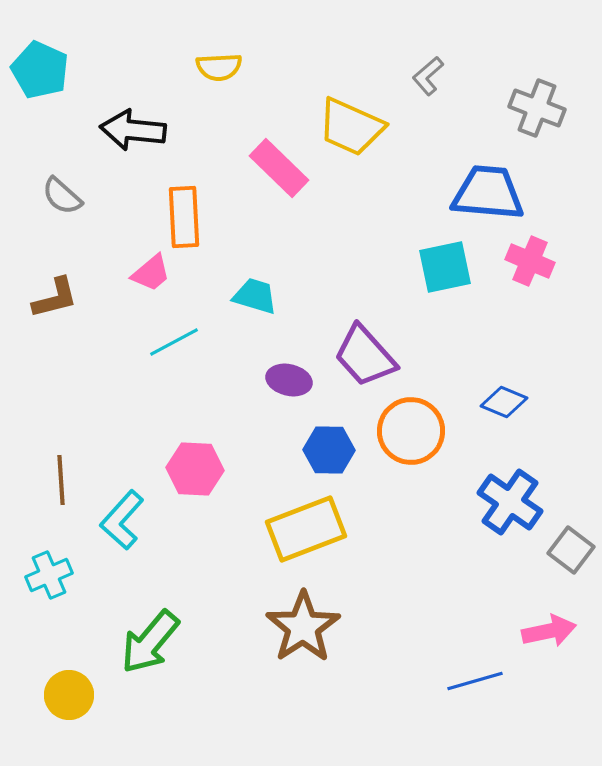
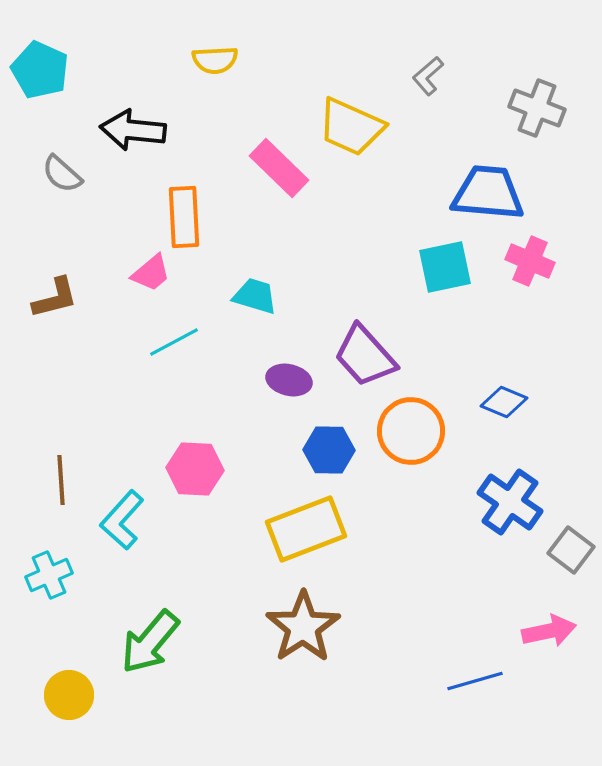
yellow semicircle: moved 4 px left, 7 px up
gray semicircle: moved 22 px up
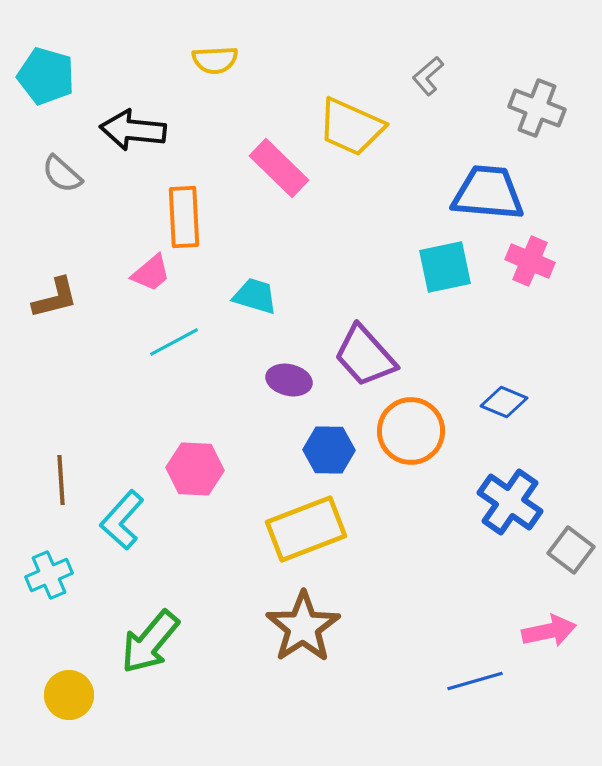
cyan pentagon: moved 6 px right, 6 px down; rotated 8 degrees counterclockwise
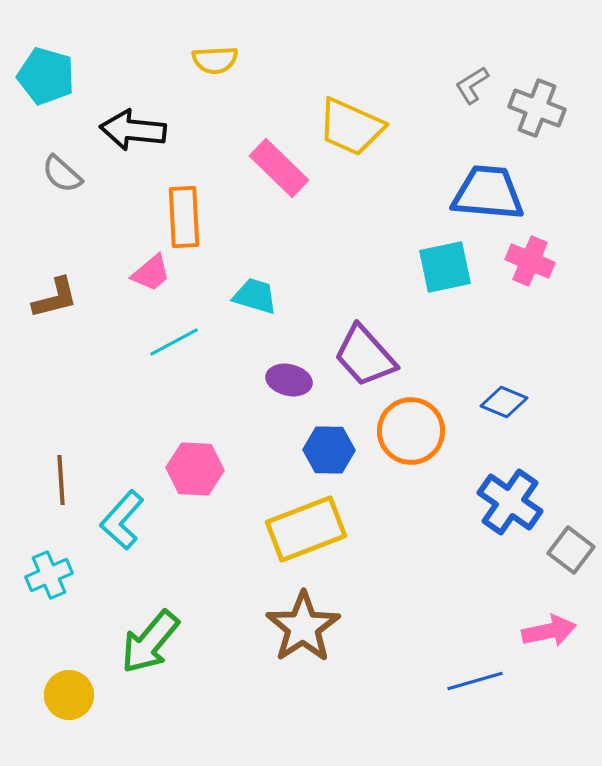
gray L-shape: moved 44 px right, 9 px down; rotated 9 degrees clockwise
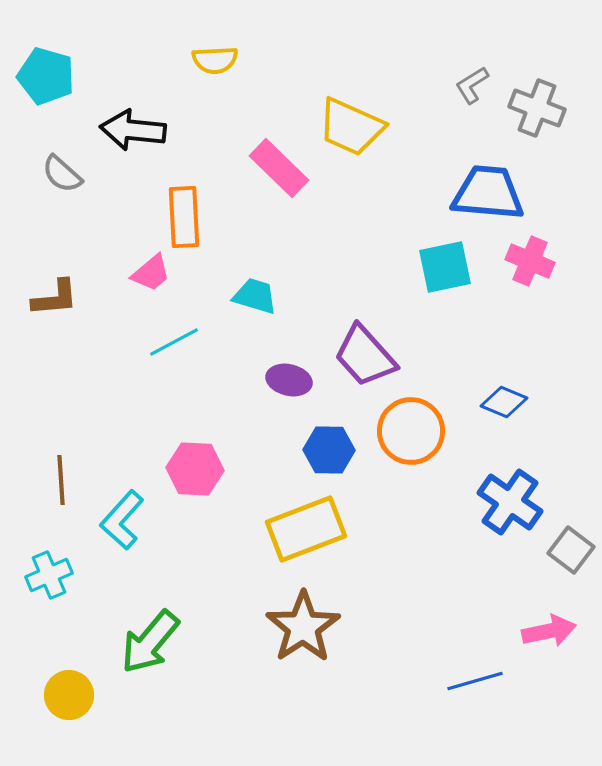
brown L-shape: rotated 9 degrees clockwise
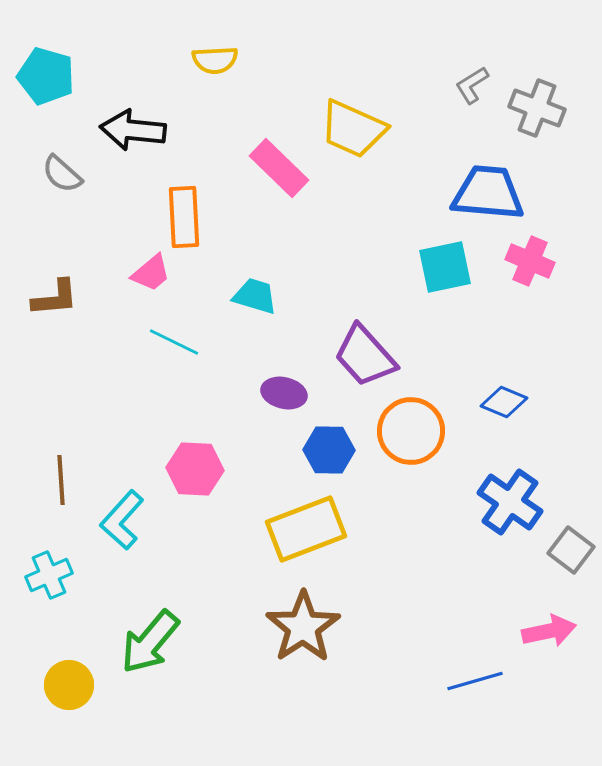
yellow trapezoid: moved 2 px right, 2 px down
cyan line: rotated 54 degrees clockwise
purple ellipse: moved 5 px left, 13 px down
yellow circle: moved 10 px up
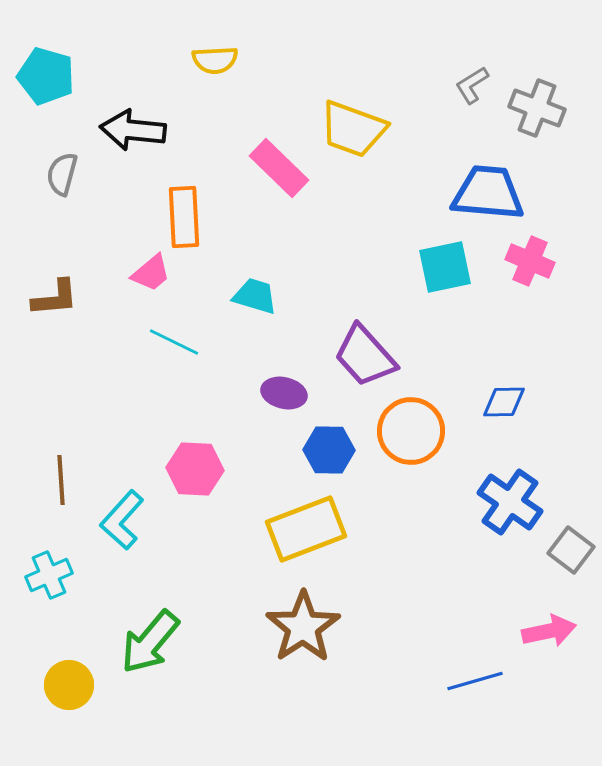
yellow trapezoid: rotated 4 degrees counterclockwise
gray semicircle: rotated 63 degrees clockwise
blue diamond: rotated 24 degrees counterclockwise
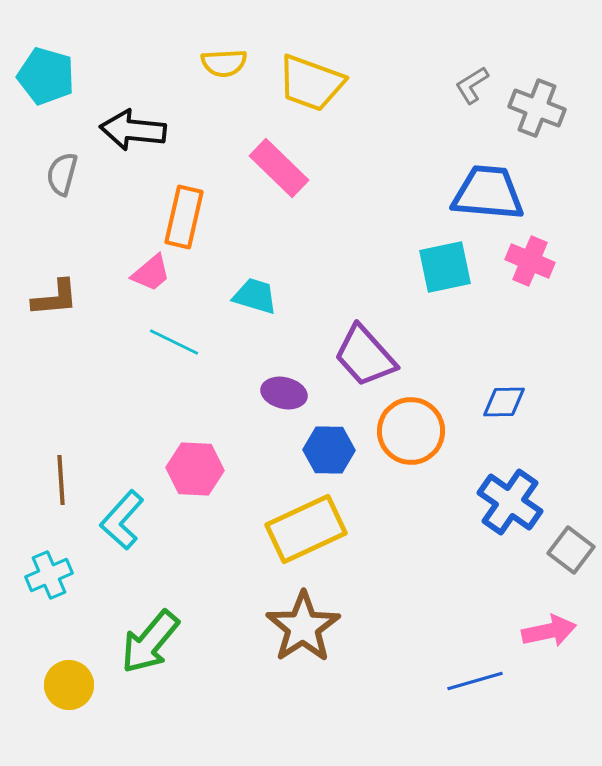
yellow semicircle: moved 9 px right, 3 px down
yellow trapezoid: moved 42 px left, 46 px up
orange rectangle: rotated 16 degrees clockwise
yellow rectangle: rotated 4 degrees counterclockwise
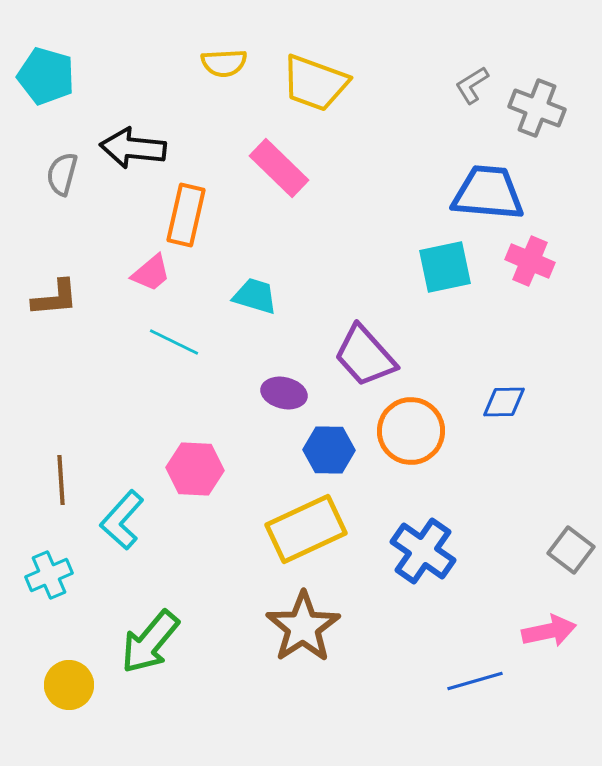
yellow trapezoid: moved 4 px right
black arrow: moved 18 px down
orange rectangle: moved 2 px right, 2 px up
blue cross: moved 87 px left, 49 px down
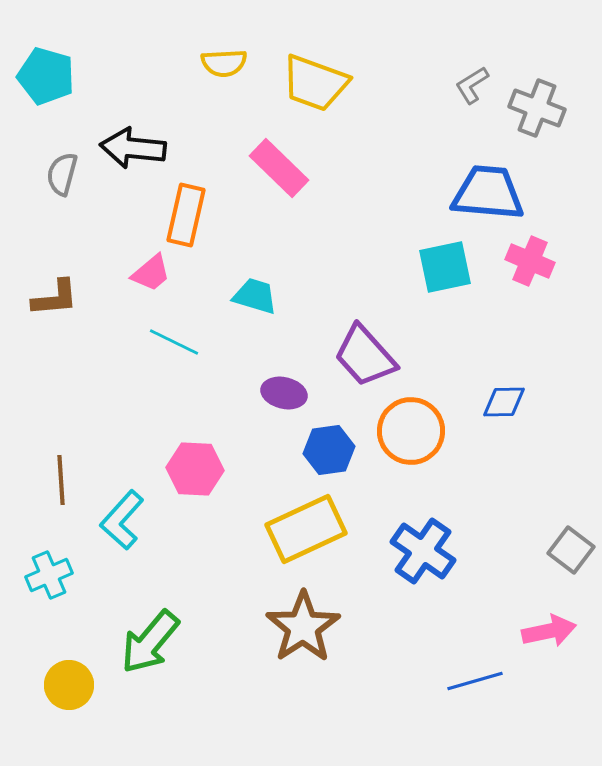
blue hexagon: rotated 9 degrees counterclockwise
